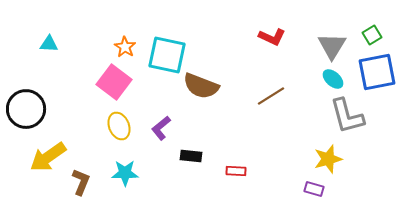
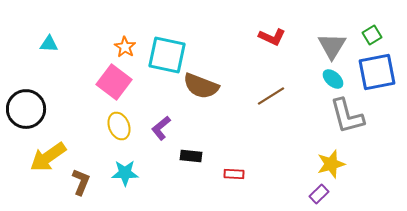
yellow star: moved 3 px right, 5 px down
red rectangle: moved 2 px left, 3 px down
purple rectangle: moved 5 px right, 5 px down; rotated 60 degrees counterclockwise
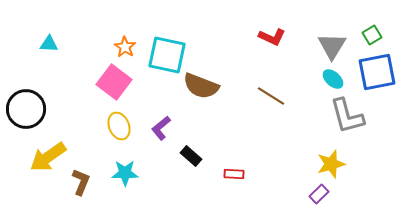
brown line: rotated 64 degrees clockwise
black rectangle: rotated 35 degrees clockwise
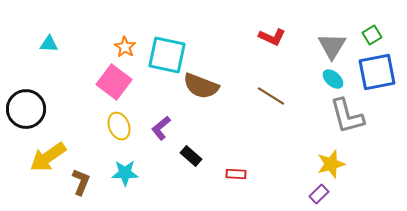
red rectangle: moved 2 px right
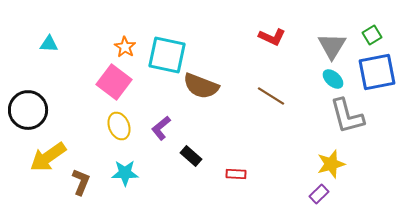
black circle: moved 2 px right, 1 px down
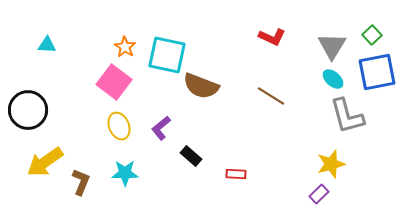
green square: rotated 12 degrees counterclockwise
cyan triangle: moved 2 px left, 1 px down
yellow arrow: moved 3 px left, 5 px down
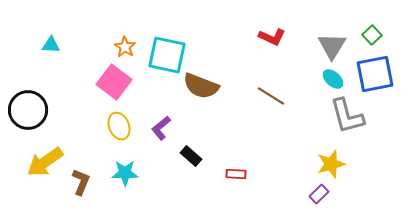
cyan triangle: moved 4 px right
blue square: moved 2 px left, 2 px down
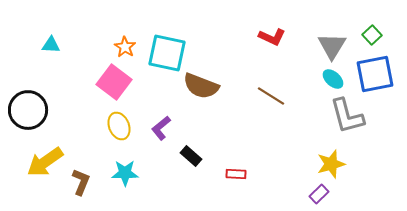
cyan square: moved 2 px up
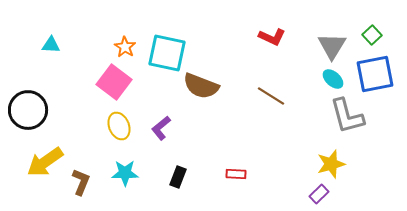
black rectangle: moved 13 px left, 21 px down; rotated 70 degrees clockwise
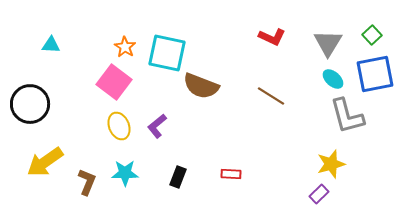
gray triangle: moved 4 px left, 3 px up
black circle: moved 2 px right, 6 px up
purple L-shape: moved 4 px left, 2 px up
red rectangle: moved 5 px left
brown L-shape: moved 6 px right
